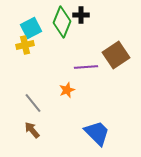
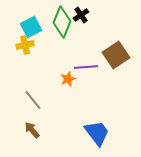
black cross: rotated 35 degrees counterclockwise
cyan square: moved 1 px up
orange star: moved 1 px right, 11 px up
gray line: moved 3 px up
blue trapezoid: rotated 8 degrees clockwise
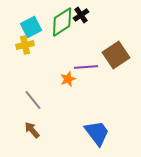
green diamond: rotated 36 degrees clockwise
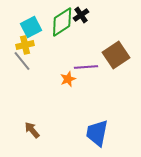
gray line: moved 11 px left, 39 px up
blue trapezoid: rotated 132 degrees counterclockwise
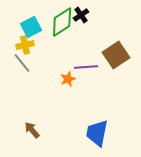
gray line: moved 2 px down
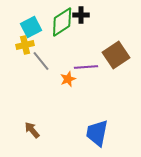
black cross: rotated 35 degrees clockwise
gray line: moved 19 px right, 2 px up
